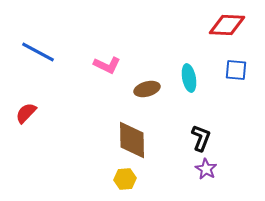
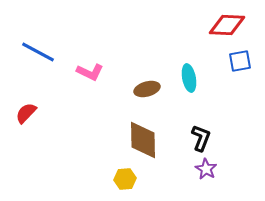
pink L-shape: moved 17 px left, 7 px down
blue square: moved 4 px right, 9 px up; rotated 15 degrees counterclockwise
brown diamond: moved 11 px right
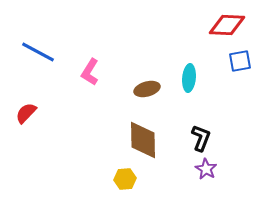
pink L-shape: rotated 96 degrees clockwise
cyan ellipse: rotated 16 degrees clockwise
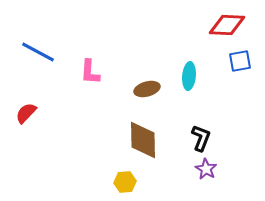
pink L-shape: rotated 28 degrees counterclockwise
cyan ellipse: moved 2 px up
yellow hexagon: moved 3 px down
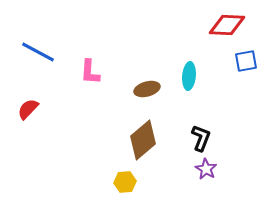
blue square: moved 6 px right
red semicircle: moved 2 px right, 4 px up
brown diamond: rotated 51 degrees clockwise
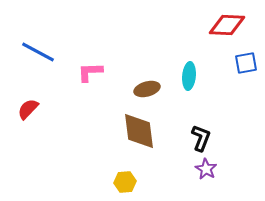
blue square: moved 2 px down
pink L-shape: rotated 84 degrees clockwise
brown diamond: moved 4 px left, 9 px up; rotated 57 degrees counterclockwise
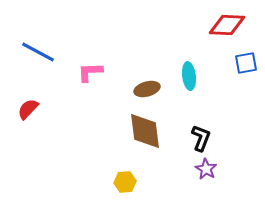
cyan ellipse: rotated 12 degrees counterclockwise
brown diamond: moved 6 px right
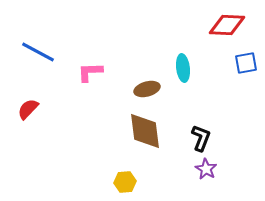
cyan ellipse: moved 6 px left, 8 px up
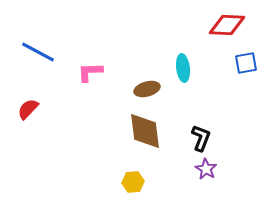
yellow hexagon: moved 8 px right
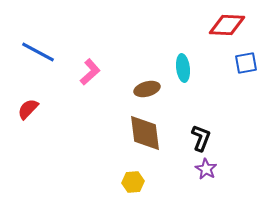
pink L-shape: rotated 140 degrees clockwise
brown diamond: moved 2 px down
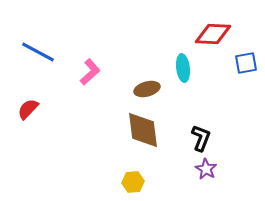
red diamond: moved 14 px left, 9 px down
brown diamond: moved 2 px left, 3 px up
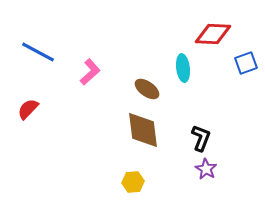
blue square: rotated 10 degrees counterclockwise
brown ellipse: rotated 50 degrees clockwise
